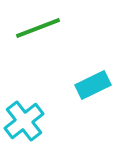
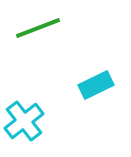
cyan rectangle: moved 3 px right
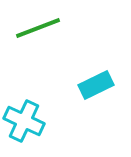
cyan cross: rotated 27 degrees counterclockwise
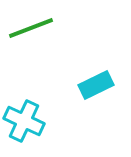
green line: moved 7 px left
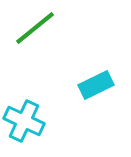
green line: moved 4 px right; rotated 18 degrees counterclockwise
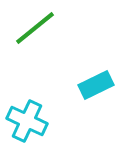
cyan cross: moved 3 px right
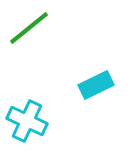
green line: moved 6 px left
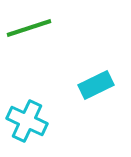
green line: rotated 21 degrees clockwise
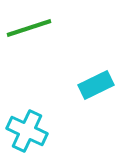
cyan cross: moved 10 px down
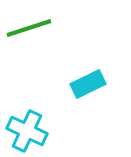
cyan rectangle: moved 8 px left, 1 px up
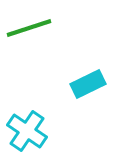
cyan cross: rotated 9 degrees clockwise
